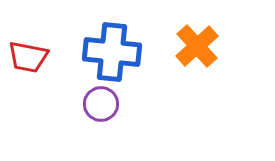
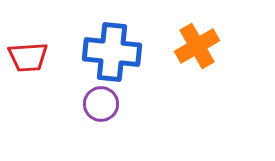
orange cross: rotated 12 degrees clockwise
red trapezoid: rotated 15 degrees counterclockwise
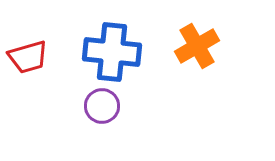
red trapezoid: rotated 12 degrees counterclockwise
purple circle: moved 1 px right, 2 px down
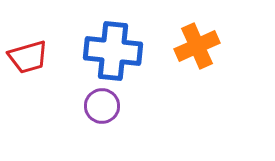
orange cross: rotated 6 degrees clockwise
blue cross: moved 1 px right, 1 px up
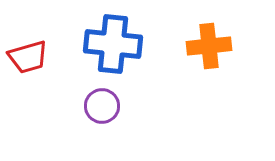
orange cross: moved 12 px right; rotated 18 degrees clockwise
blue cross: moved 7 px up
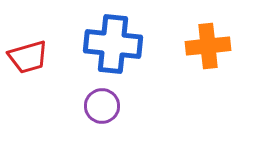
orange cross: moved 1 px left
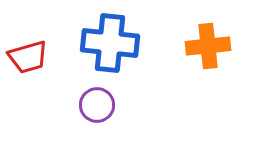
blue cross: moved 3 px left, 1 px up
purple circle: moved 5 px left, 1 px up
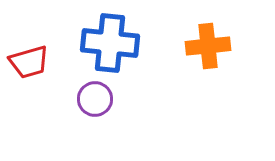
red trapezoid: moved 1 px right, 5 px down
purple circle: moved 2 px left, 6 px up
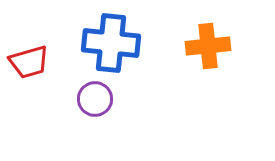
blue cross: moved 1 px right
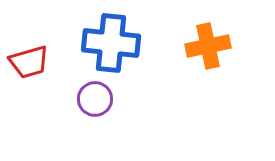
orange cross: rotated 6 degrees counterclockwise
